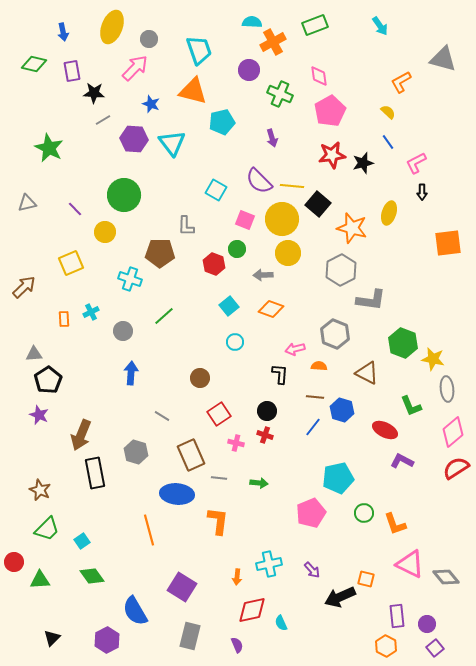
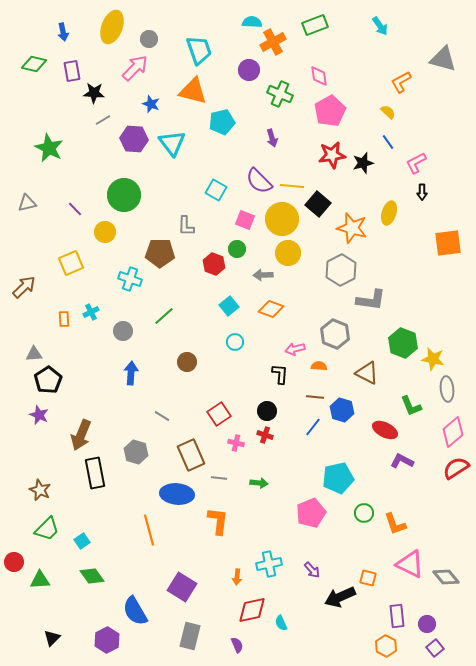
brown circle at (200, 378): moved 13 px left, 16 px up
orange square at (366, 579): moved 2 px right, 1 px up
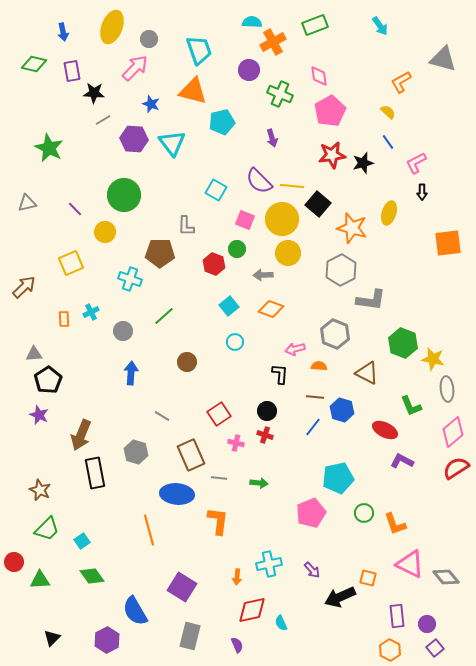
orange hexagon at (386, 646): moved 4 px right, 4 px down
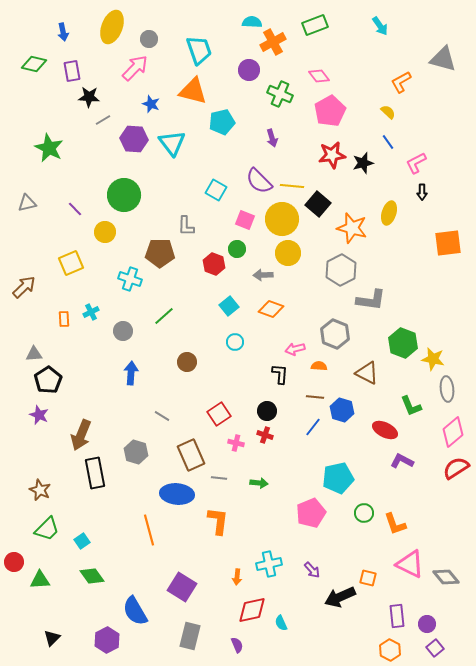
pink diamond at (319, 76): rotated 30 degrees counterclockwise
black star at (94, 93): moved 5 px left, 4 px down
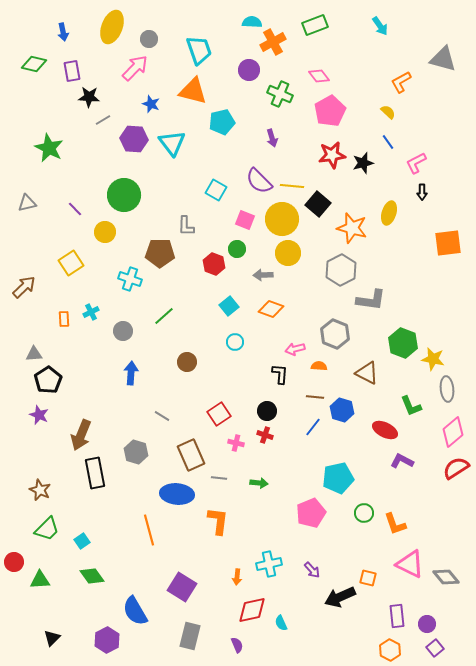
yellow square at (71, 263): rotated 10 degrees counterclockwise
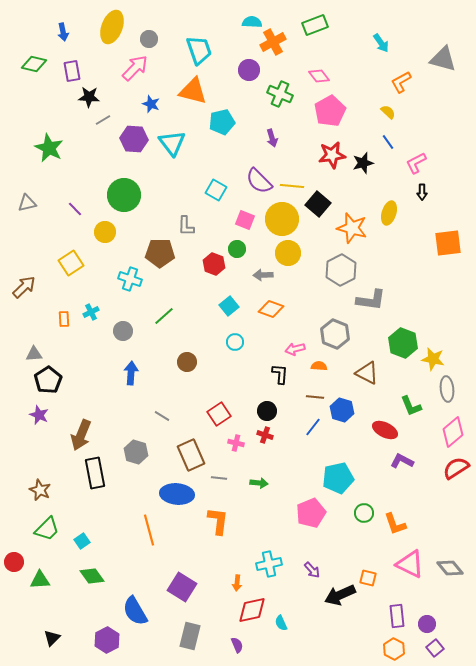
cyan arrow at (380, 26): moved 1 px right, 17 px down
orange arrow at (237, 577): moved 6 px down
gray diamond at (446, 577): moved 4 px right, 9 px up
black arrow at (340, 597): moved 2 px up
orange hexagon at (390, 650): moved 4 px right, 1 px up
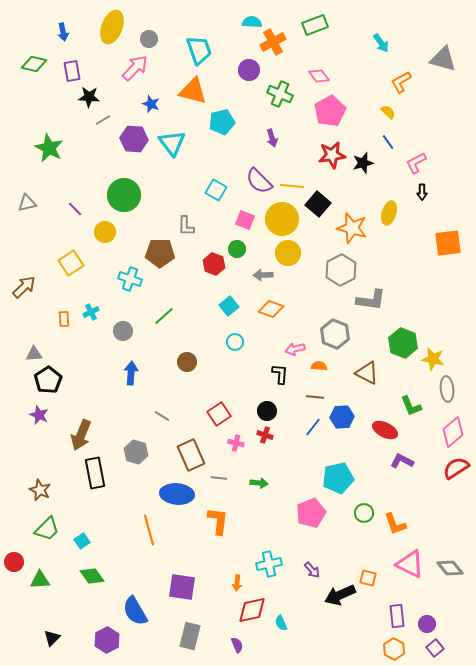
blue hexagon at (342, 410): moved 7 px down; rotated 20 degrees counterclockwise
purple square at (182, 587): rotated 24 degrees counterclockwise
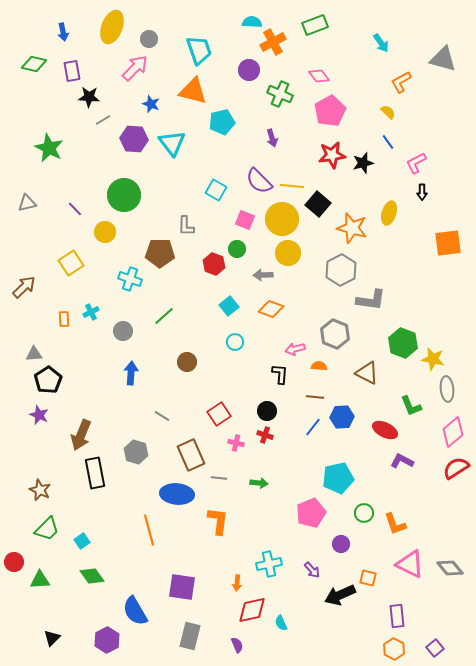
purple circle at (427, 624): moved 86 px left, 80 px up
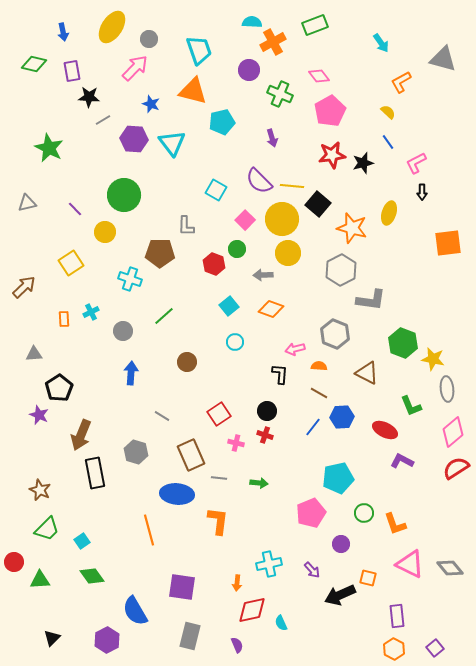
yellow ellipse at (112, 27): rotated 12 degrees clockwise
pink square at (245, 220): rotated 24 degrees clockwise
black pentagon at (48, 380): moved 11 px right, 8 px down
brown line at (315, 397): moved 4 px right, 4 px up; rotated 24 degrees clockwise
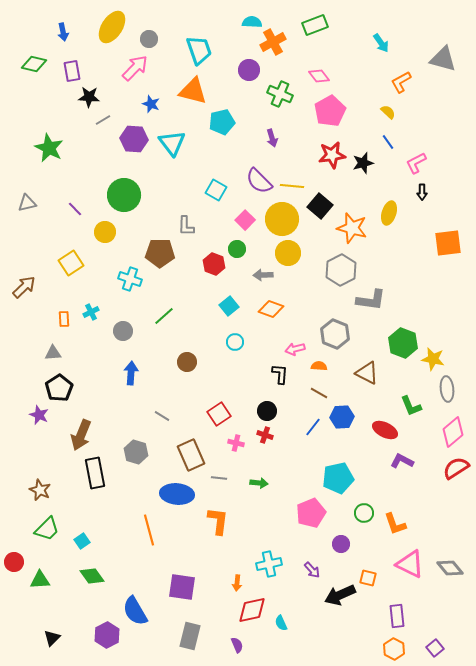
black square at (318, 204): moved 2 px right, 2 px down
gray triangle at (34, 354): moved 19 px right, 1 px up
purple hexagon at (107, 640): moved 5 px up
